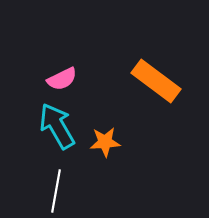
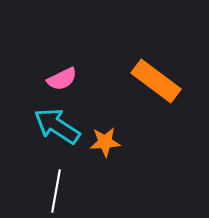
cyan arrow: rotated 27 degrees counterclockwise
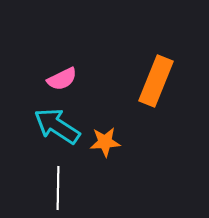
orange rectangle: rotated 75 degrees clockwise
white line: moved 2 px right, 3 px up; rotated 9 degrees counterclockwise
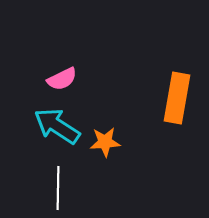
orange rectangle: moved 21 px right, 17 px down; rotated 12 degrees counterclockwise
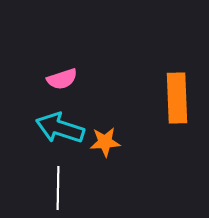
pink semicircle: rotated 8 degrees clockwise
orange rectangle: rotated 12 degrees counterclockwise
cyan arrow: moved 3 px right, 2 px down; rotated 15 degrees counterclockwise
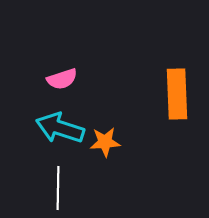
orange rectangle: moved 4 px up
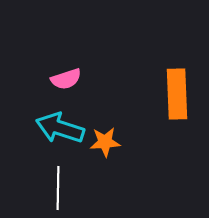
pink semicircle: moved 4 px right
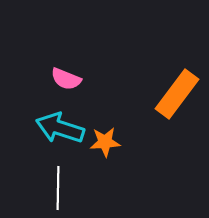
pink semicircle: rotated 40 degrees clockwise
orange rectangle: rotated 39 degrees clockwise
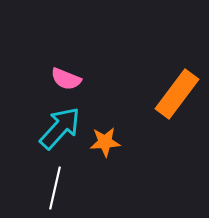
cyan arrow: rotated 114 degrees clockwise
white line: moved 3 px left; rotated 12 degrees clockwise
